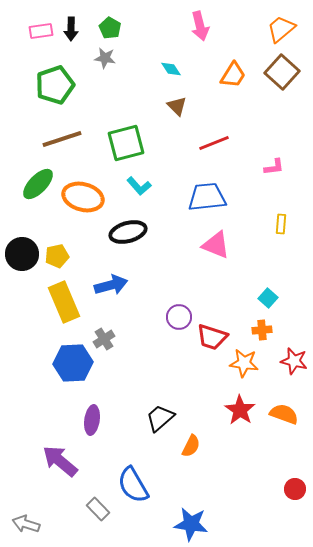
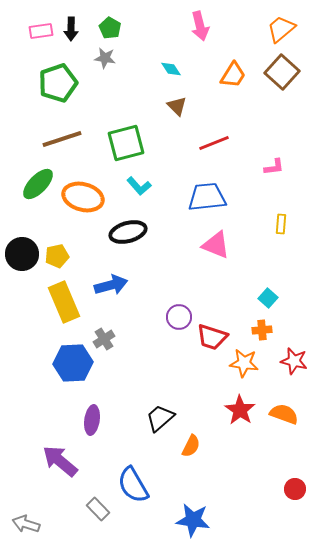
green pentagon at (55, 85): moved 3 px right, 2 px up
blue star at (191, 524): moved 2 px right, 4 px up
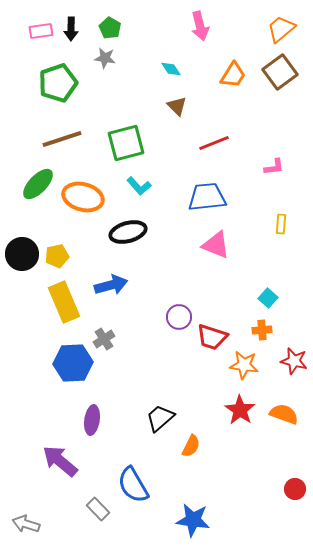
brown square at (282, 72): moved 2 px left; rotated 12 degrees clockwise
orange star at (244, 363): moved 2 px down
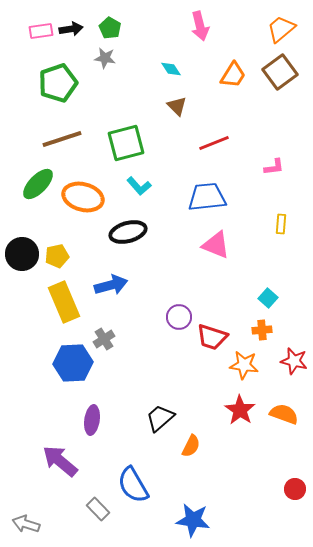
black arrow at (71, 29): rotated 100 degrees counterclockwise
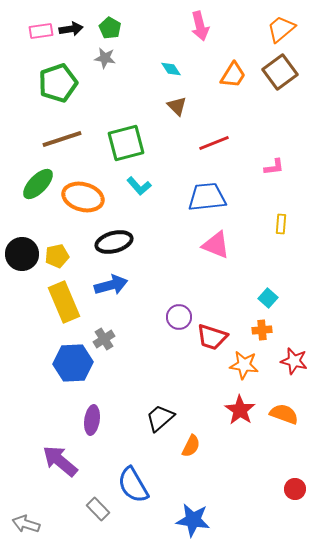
black ellipse at (128, 232): moved 14 px left, 10 px down
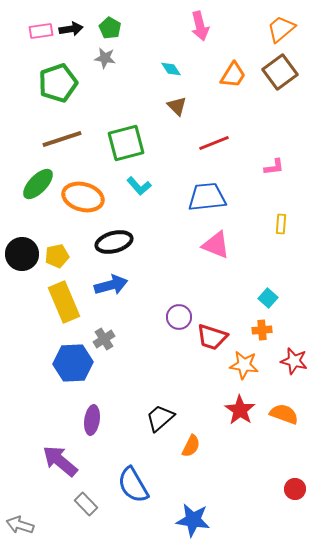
gray rectangle at (98, 509): moved 12 px left, 5 px up
gray arrow at (26, 524): moved 6 px left, 1 px down
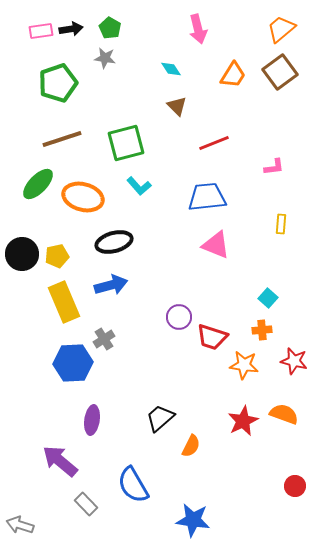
pink arrow at (200, 26): moved 2 px left, 3 px down
red star at (240, 410): moved 3 px right, 11 px down; rotated 12 degrees clockwise
red circle at (295, 489): moved 3 px up
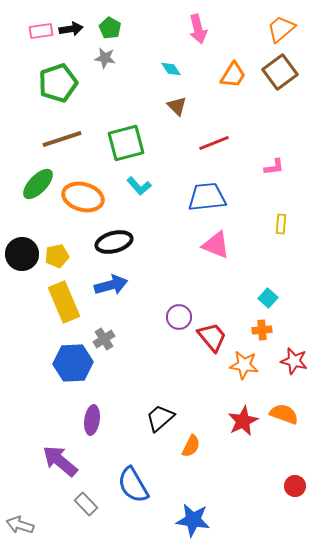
red trapezoid at (212, 337): rotated 148 degrees counterclockwise
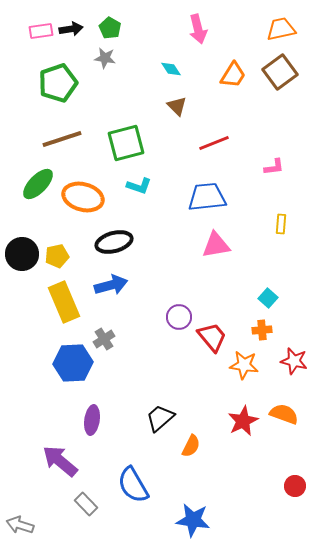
orange trapezoid at (281, 29): rotated 28 degrees clockwise
cyan L-shape at (139, 186): rotated 30 degrees counterclockwise
pink triangle at (216, 245): rotated 32 degrees counterclockwise
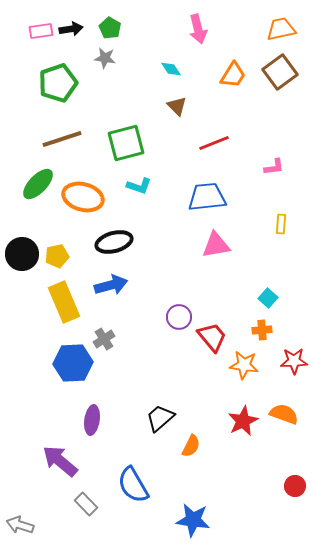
red star at (294, 361): rotated 16 degrees counterclockwise
